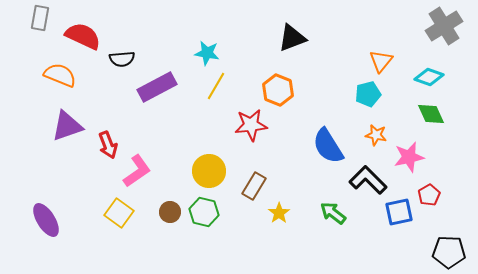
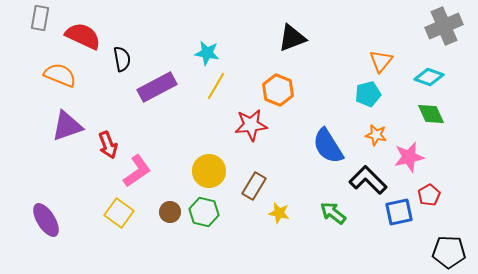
gray cross: rotated 9 degrees clockwise
black semicircle: rotated 95 degrees counterclockwise
yellow star: rotated 25 degrees counterclockwise
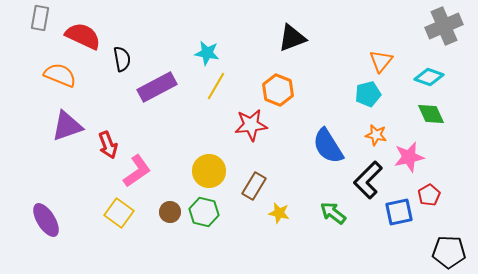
black L-shape: rotated 90 degrees counterclockwise
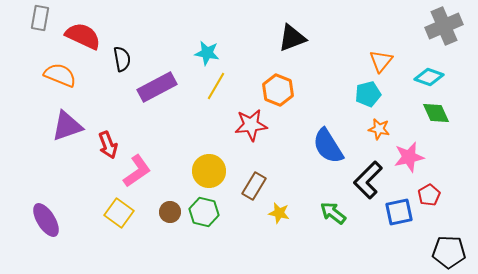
green diamond: moved 5 px right, 1 px up
orange star: moved 3 px right, 6 px up
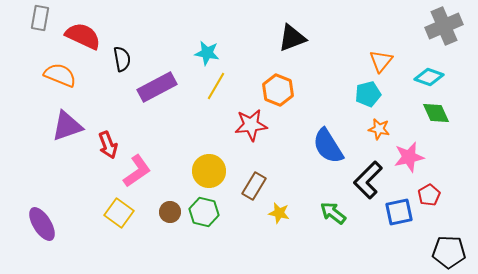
purple ellipse: moved 4 px left, 4 px down
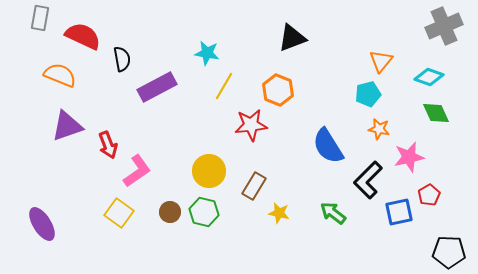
yellow line: moved 8 px right
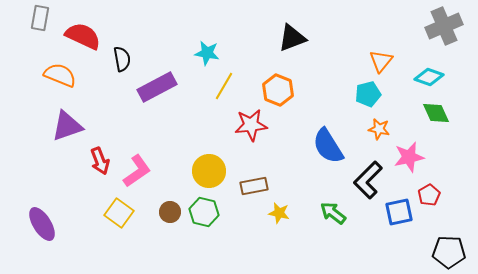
red arrow: moved 8 px left, 16 px down
brown rectangle: rotated 48 degrees clockwise
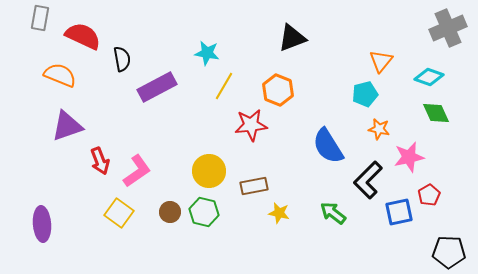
gray cross: moved 4 px right, 2 px down
cyan pentagon: moved 3 px left
purple ellipse: rotated 28 degrees clockwise
